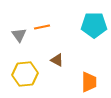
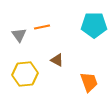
orange trapezoid: rotated 20 degrees counterclockwise
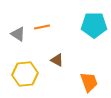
gray triangle: moved 1 px left, 1 px up; rotated 21 degrees counterclockwise
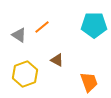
orange line: rotated 28 degrees counterclockwise
gray triangle: moved 1 px right, 1 px down
yellow hexagon: rotated 15 degrees counterclockwise
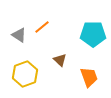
cyan pentagon: moved 1 px left, 9 px down
brown triangle: moved 3 px right; rotated 16 degrees clockwise
orange trapezoid: moved 5 px up
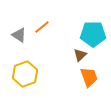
brown triangle: moved 20 px right, 5 px up; rotated 32 degrees clockwise
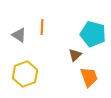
orange line: rotated 49 degrees counterclockwise
cyan pentagon: rotated 15 degrees clockwise
brown triangle: moved 5 px left
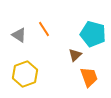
orange line: moved 2 px right, 2 px down; rotated 35 degrees counterclockwise
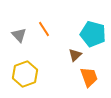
gray triangle: rotated 14 degrees clockwise
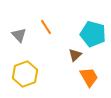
orange line: moved 2 px right, 2 px up
orange trapezoid: rotated 10 degrees counterclockwise
